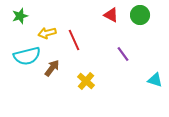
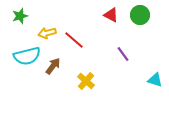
red line: rotated 25 degrees counterclockwise
brown arrow: moved 1 px right, 2 px up
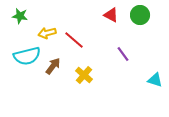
green star: rotated 28 degrees clockwise
yellow cross: moved 2 px left, 6 px up
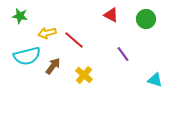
green circle: moved 6 px right, 4 px down
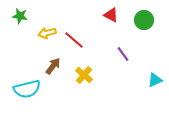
green circle: moved 2 px left, 1 px down
cyan semicircle: moved 33 px down
cyan triangle: rotated 42 degrees counterclockwise
